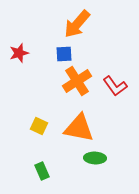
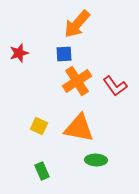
green ellipse: moved 1 px right, 2 px down
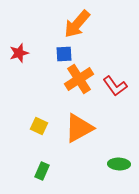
orange cross: moved 2 px right, 2 px up
orange triangle: rotated 40 degrees counterclockwise
green ellipse: moved 23 px right, 4 px down
green rectangle: rotated 48 degrees clockwise
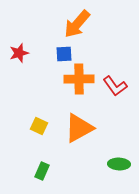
orange cross: rotated 32 degrees clockwise
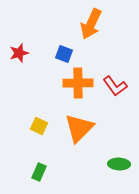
orange arrow: moved 14 px right; rotated 16 degrees counterclockwise
blue square: rotated 24 degrees clockwise
orange cross: moved 1 px left, 4 px down
orange triangle: rotated 16 degrees counterclockwise
green rectangle: moved 3 px left, 1 px down
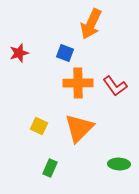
blue square: moved 1 px right, 1 px up
green rectangle: moved 11 px right, 4 px up
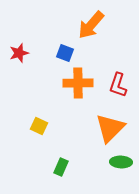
orange arrow: moved 1 px down; rotated 16 degrees clockwise
red L-shape: moved 3 px right, 1 px up; rotated 55 degrees clockwise
orange triangle: moved 31 px right
green ellipse: moved 2 px right, 2 px up
green rectangle: moved 11 px right, 1 px up
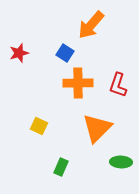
blue square: rotated 12 degrees clockwise
orange triangle: moved 13 px left
